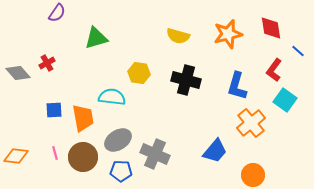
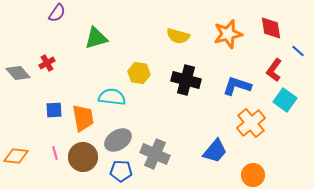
blue L-shape: rotated 92 degrees clockwise
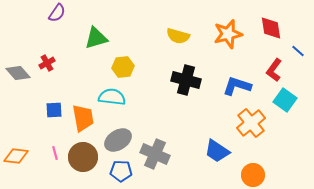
yellow hexagon: moved 16 px left, 6 px up; rotated 15 degrees counterclockwise
blue trapezoid: moved 2 px right; rotated 84 degrees clockwise
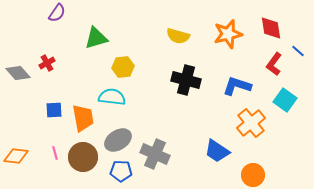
red L-shape: moved 6 px up
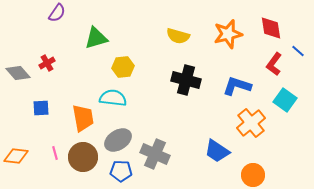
cyan semicircle: moved 1 px right, 1 px down
blue square: moved 13 px left, 2 px up
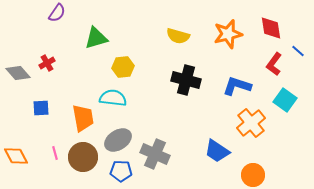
orange diamond: rotated 55 degrees clockwise
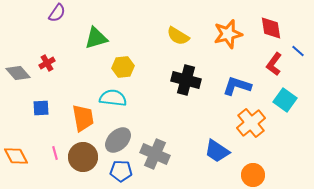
yellow semicircle: rotated 15 degrees clockwise
gray ellipse: rotated 12 degrees counterclockwise
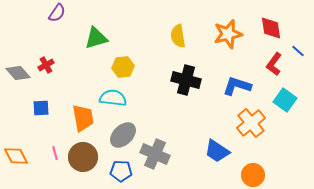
yellow semicircle: rotated 50 degrees clockwise
red cross: moved 1 px left, 2 px down
gray ellipse: moved 5 px right, 5 px up
